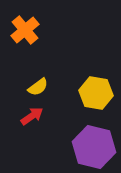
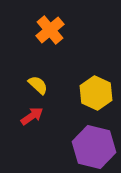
orange cross: moved 25 px right
yellow semicircle: moved 2 px up; rotated 100 degrees counterclockwise
yellow hexagon: rotated 16 degrees clockwise
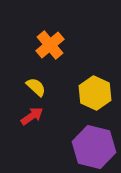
orange cross: moved 15 px down
yellow semicircle: moved 2 px left, 2 px down
yellow hexagon: moved 1 px left
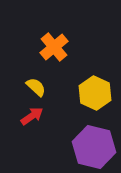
orange cross: moved 4 px right, 2 px down
